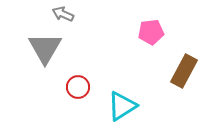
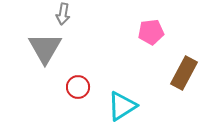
gray arrow: rotated 105 degrees counterclockwise
brown rectangle: moved 2 px down
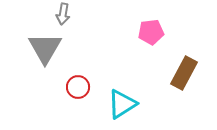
cyan triangle: moved 2 px up
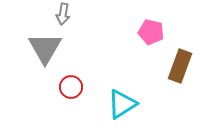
pink pentagon: rotated 20 degrees clockwise
brown rectangle: moved 4 px left, 7 px up; rotated 8 degrees counterclockwise
red circle: moved 7 px left
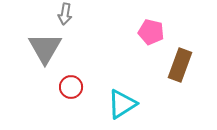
gray arrow: moved 2 px right
brown rectangle: moved 1 px up
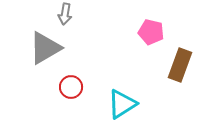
gray triangle: rotated 30 degrees clockwise
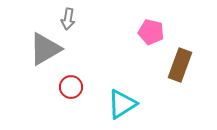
gray arrow: moved 3 px right, 5 px down
gray triangle: moved 1 px down
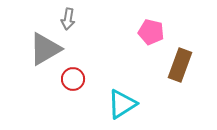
red circle: moved 2 px right, 8 px up
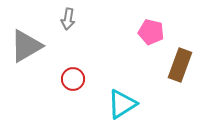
gray triangle: moved 19 px left, 3 px up
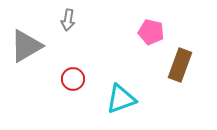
gray arrow: moved 1 px down
cyan triangle: moved 1 px left, 5 px up; rotated 12 degrees clockwise
